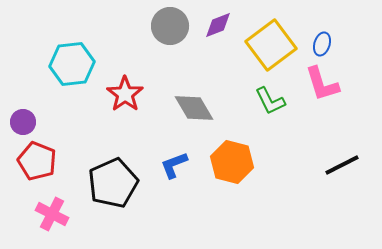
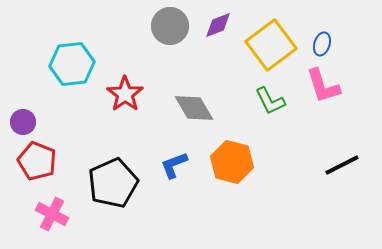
pink L-shape: moved 1 px right, 2 px down
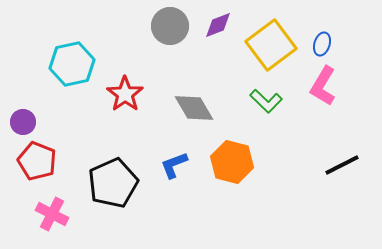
cyan hexagon: rotated 6 degrees counterclockwise
pink L-shape: rotated 48 degrees clockwise
green L-shape: moved 4 px left; rotated 20 degrees counterclockwise
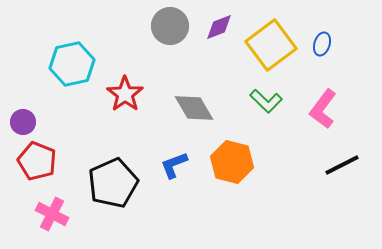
purple diamond: moved 1 px right, 2 px down
pink L-shape: moved 23 px down; rotated 6 degrees clockwise
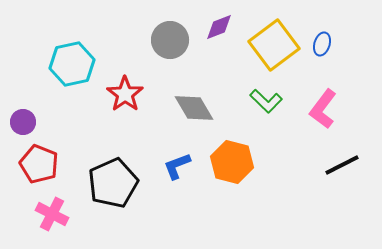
gray circle: moved 14 px down
yellow square: moved 3 px right
red pentagon: moved 2 px right, 3 px down
blue L-shape: moved 3 px right, 1 px down
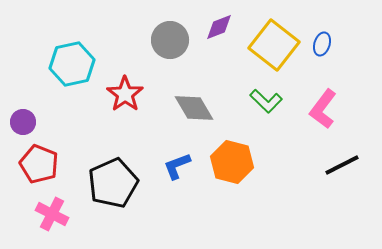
yellow square: rotated 15 degrees counterclockwise
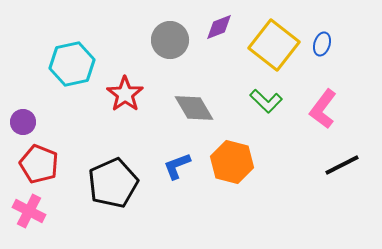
pink cross: moved 23 px left, 3 px up
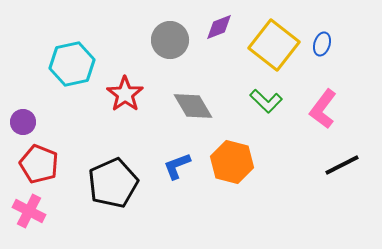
gray diamond: moved 1 px left, 2 px up
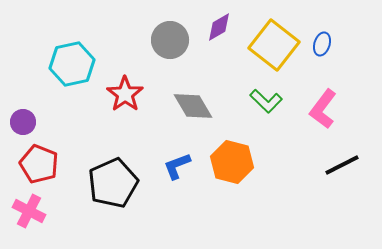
purple diamond: rotated 8 degrees counterclockwise
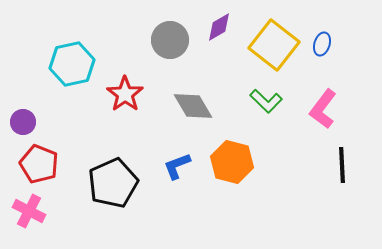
black line: rotated 66 degrees counterclockwise
